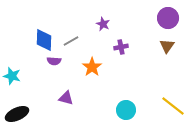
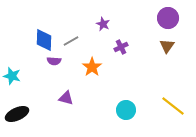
purple cross: rotated 16 degrees counterclockwise
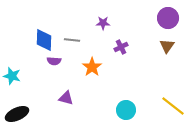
purple star: moved 1 px up; rotated 24 degrees counterclockwise
gray line: moved 1 px right, 1 px up; rotated 35 degrees clockwise
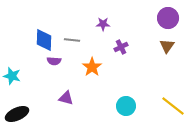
purple star: moved 1 px down
cyan circle: moved 4 px up
